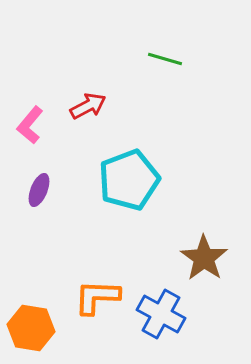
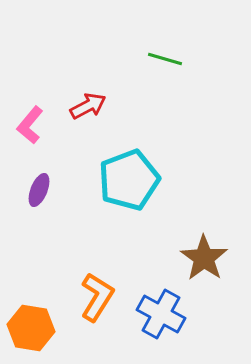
orange L-shape: rotated 120 degrees clockwise
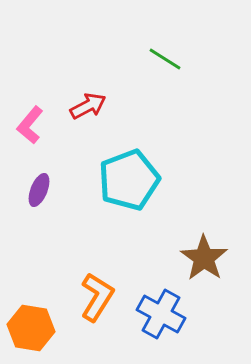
green line: rotated 16 degrees clockwise
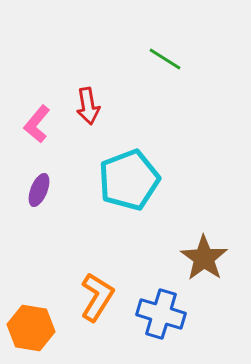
red arrow: rotated 108 degrees clockwise
pink L-shape: moved 7 px right, 1 px up
blue cross: rotated 12 degrees counterclockwise
